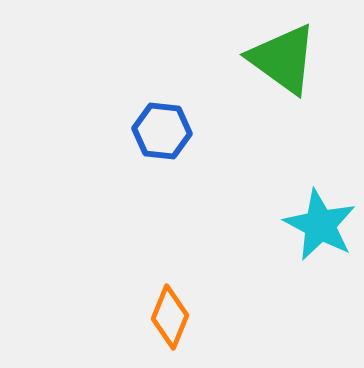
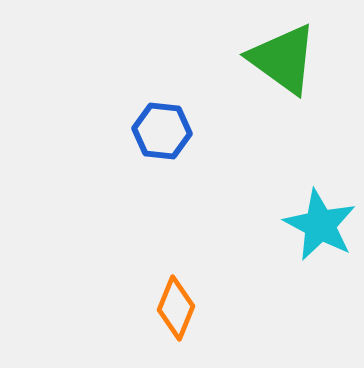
orange diamond: moved 6 px right, 9 px up
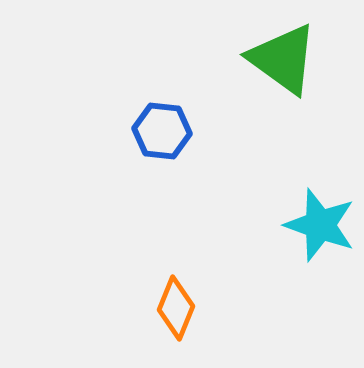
cyan star: rotated 8 degrees counterclockwise
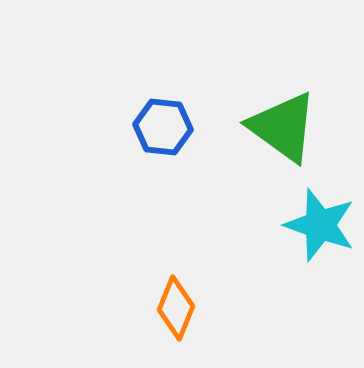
green triangle: moved 68 px down
blue hexagon: moved 1 px right, 4 px up
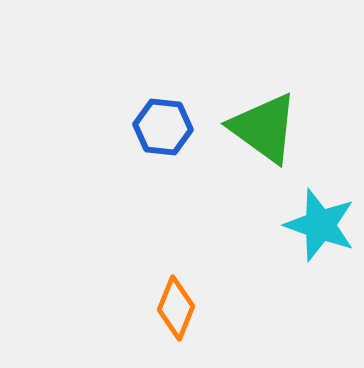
green triangle: moved 19 px left, 1 px down
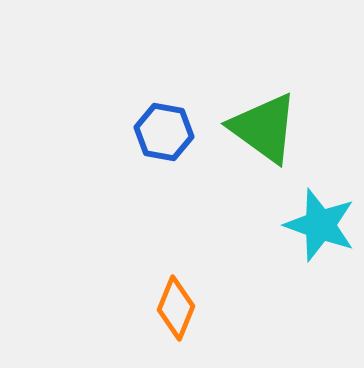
blue hexagon: moved 1 px right, 5 px down; rotated 4 degrees clockwise
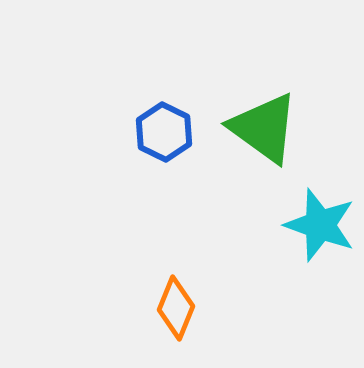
blue hexagon: rotated 16 degrees clockwise
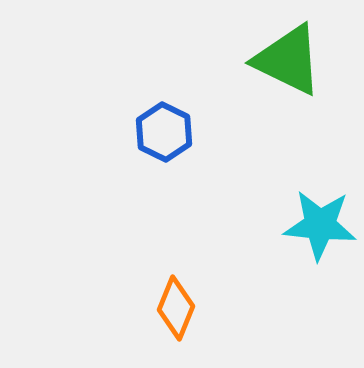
green triangle: moved 24 px right, 68 px up; rotated 10 degrees counterclockwise
cyan star: rotated 14 degrees counterclockwise
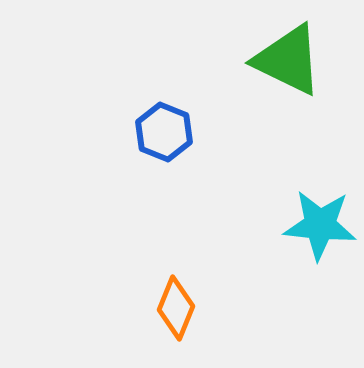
blue hexagon: rotated 4 degrees counterclockwise
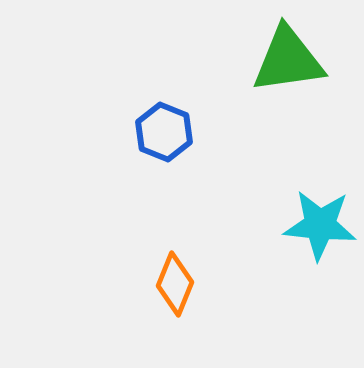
green triangle: rotated 34 degrees counterclockwise
orange diamond: moved 1 px left, 24 px up
